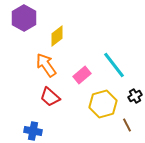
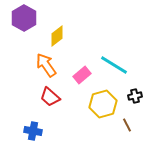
cyan line: rotated 20 degrees counterclockwise
black cross: rotated 16 degrees clockwise
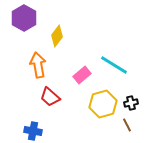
yellow diamond: rotated 15 degrees counterclockwise
orange arrow: moved 8 px left; rotated 25 degrees clockwise
black cross: moved 4 px left, 7 px down
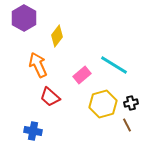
orange arrow: rotated 15 degrees counterclockwise
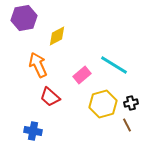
purple hexagon: rotated 20 degrees clockwise
yellow diamond: rotated 25 degrees clockwise
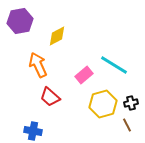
purple hexagon: moved 4 px left, 3 px down
pink rectangle: moved 2 px right
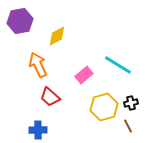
cyan line: moved 4 px right
yellow hexagon: moved 1 px right, 3 px down
brown line: moved 1 px right, 1 px down
blue cross: moved 5 px right, 1 px up; rotated 12 degrees counterclockwise
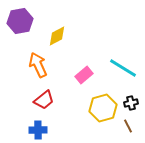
cyan line: moved 5 px right, 3 px down
red trapezoid: moved 6 px left, 3 px down; rotated 80 degrees counterclockwise
yellow hexagon: moved 1 px left, 1 px down
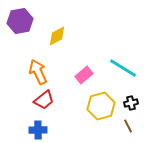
orange arrow: moved 7 px down
yellow hexagon: moved 2 px left, 2 px up
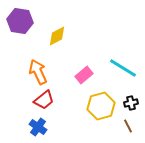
purple hexagon: rotated 20 degrees clockwise
blue cross: moved 3 px up; rotated 36 degrees clockwise
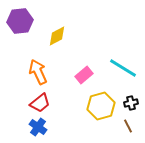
purple hexagon: rotated 15 degrees counterclockwise
red trapezoid: moved 4 px left, 3 px down
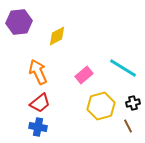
purple hexagon: moved 1 px left, 1 px down
black cross: moved 2 px right
blue cross: rotated 24 degrees counterclockwise
